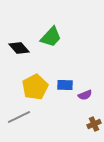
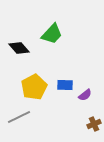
green trapezoid: moved 1 px right, 3 px up
yellow pentagon: moved 1 px left
purple semicircle: rotated 16 degrees counterclockwise
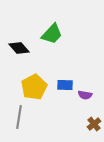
purple semicircle: rotated 48 degrees clockwise
gray line: rotated 55 degrees counterclockwise
brown cross: rotated 16 degrees counterclockwise
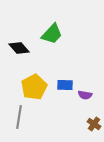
brown cross: rotated 16 degrees counterclockwise
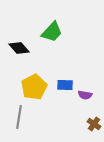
green trapezoid: moved 2 px up
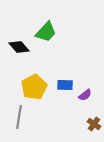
green trapezoid: moved 6 px left
black diamond: moved 1 px up
purple semicircle: rotated 48 degrees counterclockwise
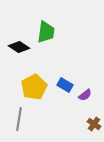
green trapezoid: rotated 35 degrees counterclockwise
black diamond: rotated 15 degrees counterclockwise
blue rectangle: rotated 28 degrees clockwise
gray line: moved 2 px down
